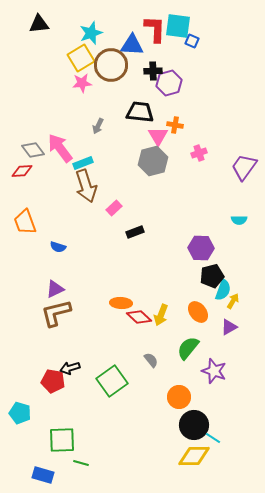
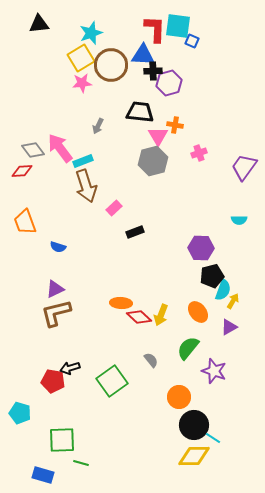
blue triangle at (132, 45): moved 11 px right, 10 px down
cyan rectangle at (83, 163): moved 2 px up
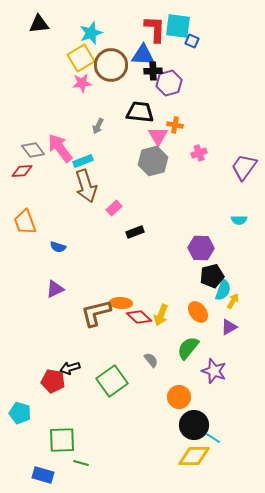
brown L-shape at (56, 313): moved 40 px right
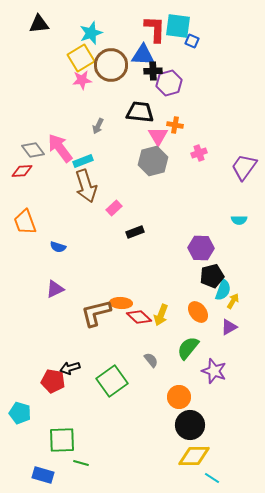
pink star at (82, 83): moved 3 px up
black circle at (194, 425): moved 4 px left
cyan line at (213, 438): moved 1 px left, 40 px down
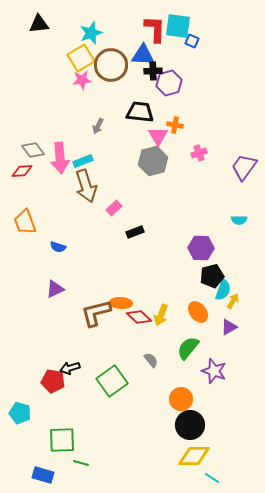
pink arrow at (60, 148): moved 10 px down; rotated 148 degrees counterclockwise
orange circle at (179, 397): moved 2 px right, 2 px down
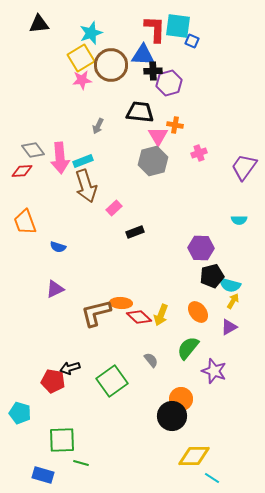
cyan semicircle at (223, 290): moved 7 px right, 5 px up; rotated 85 degrees clockwise
black circle at (190, 425): moved 18 px left, 9 px up
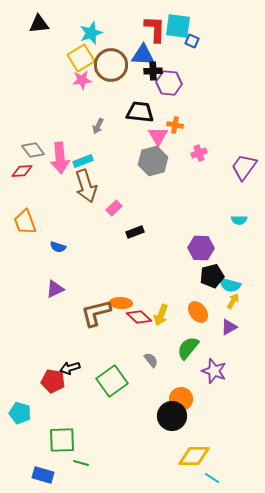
purple hexagon at (169, 83): rotated 20 degrees clockwise
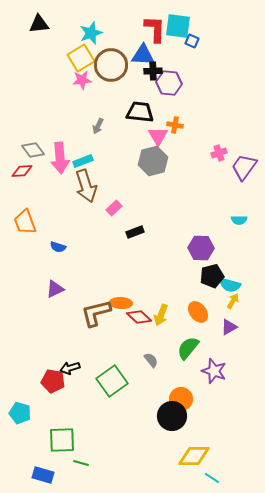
pink cross at (199, 153): moved 20 px right
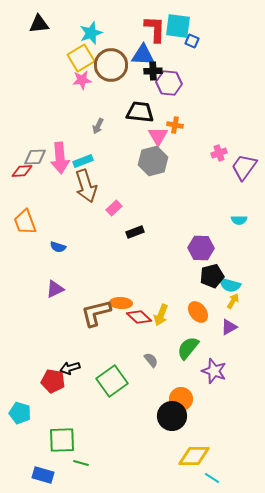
gray diamond at (33, 150): moved 2 px right, 7 px down; rotated 55 degrees counterclockwise
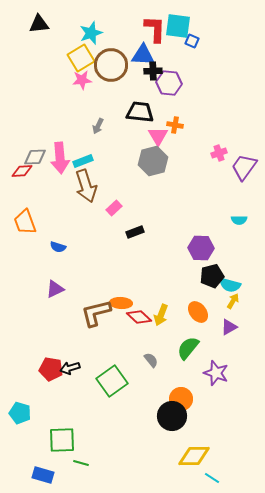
purple star at (214, 371): moved 2 px right, 2 px down
red pentagon at (53, 381): moved 2 px left, 12 px up
